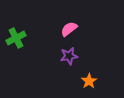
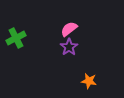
purple star: moved 9 px up; rotated 24 degrees counterclockwise
orange star: rotated 28 degrees counterclockwise
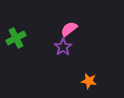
purple star: moved 6 px left
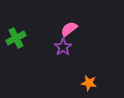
orange star: moved 2 px down
